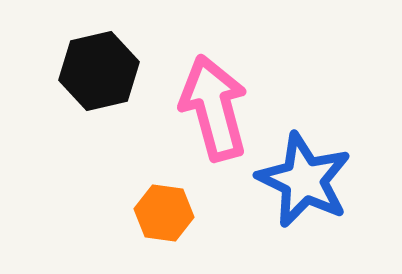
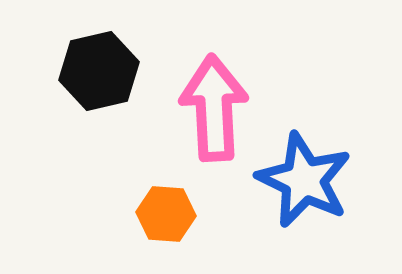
pink arrow: rotated 12 degrees clockwise
orange hexagon: moved 2 px right, 1 px down; rotated 4 degrees counterclockwise
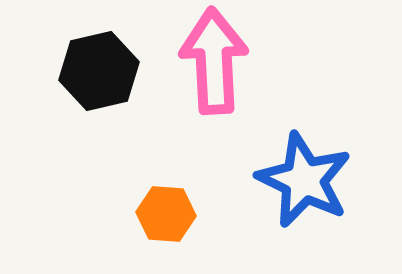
pink arrow: moved 47 px up
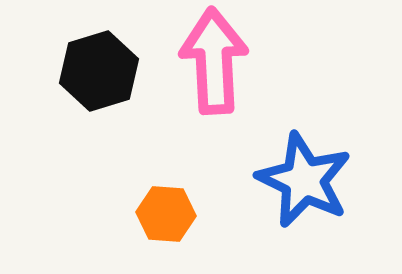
black hexagon: rotated 4 degrees counterclockwise
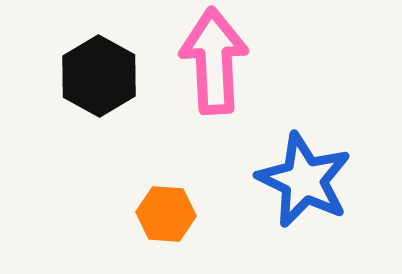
black hexagon: moved 5 px down; rotated 14 degrees counterclockwise
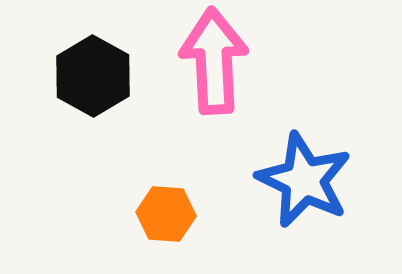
black hexagon: moved 6 px left
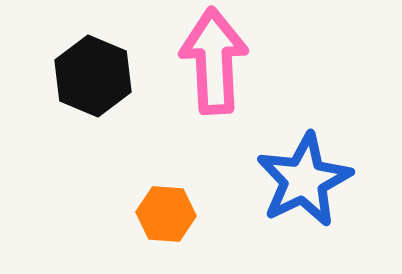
black hexagon: rotated 6 degrees counterclockwise
blue star: rotated 20 degrees clockwise
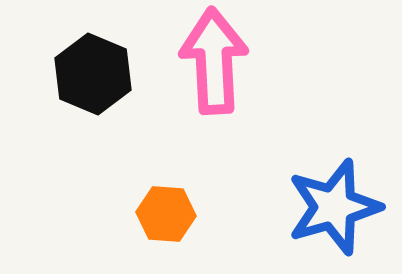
black hexagon: moved 2 px up
blue star: moved 30 px right, 27 px down; rotated 10 degrees clockwise
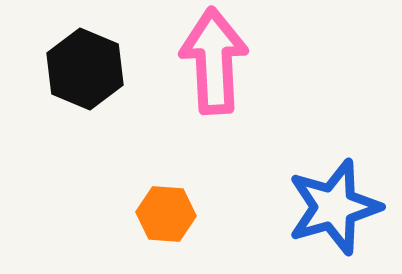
black hexagon: moved 8 px left, 5 px up
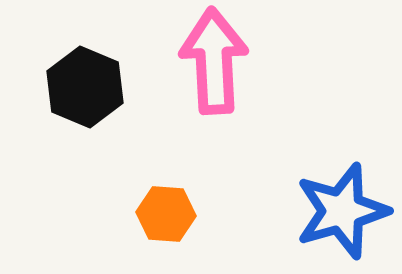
black hexagon: moved 18 px down
blue star: moved 8 px right, 4 px down
